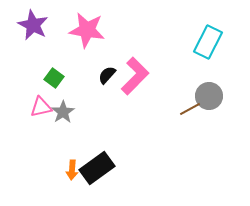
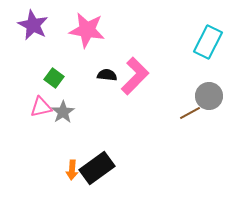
black semicircle: rotated 54 degrees clockwise
brown line: moved 4 px down
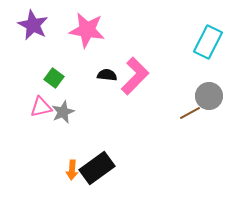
gray star: rotated 10 degrees clockwise
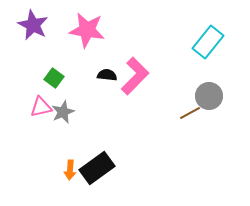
cyan rectangle: rotated 12 degrees clockwise
orange arrow: moved 2 px left
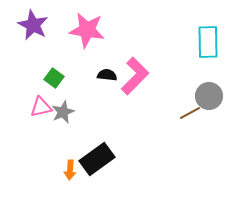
cyan rectangle: rotated 40 degrees counterclockwise
black rectangle: moved 9 px up
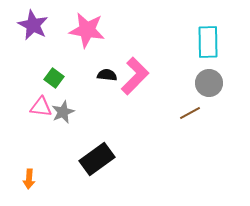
gray circle: moved 13 px up
pink triangle: rotated 20 degrees clockwise
orange arrow: moved 41 px left, 9 px down
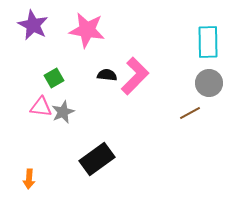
green square: rotated 24 degrees clockwise
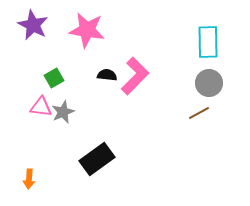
brown line: moved 9 px right
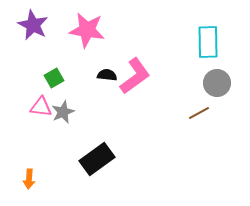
pink L-shape: rotated 9 degrees clockwise
gray circle: moved 8 px right
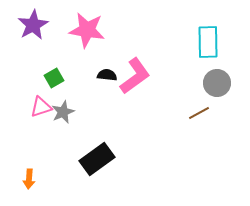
purple star: rotated 16 degrees clockwise
pink triangle: rotated 25 degrees counterclockwise
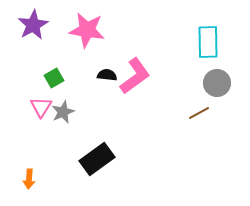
pink triangle: rotated 40 degrees counterclockwise
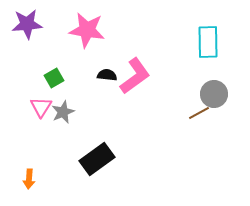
purple star: moved 6 px left, 1 px up; rotated 24 degrees clockwise
gray circle: moved 3 px left, 11 px down
